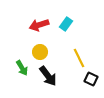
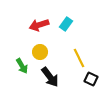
green arrow: moved 2 px up
black arrow: moved 2 px right, 1 px down
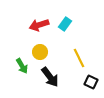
cyan rectangle: moved 1 px left
black square: moved 3 px down
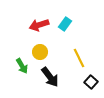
black square: rotated 16 degrees clockwise
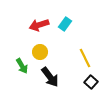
yellow line: moved 6 px right
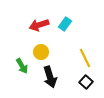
yellow circle: moved 1 px right
black arrow: rotated 20 degrees clockwise
black square: moved 5 px left
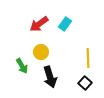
red arrow: moved 1 px up; rotated 18 degrees counterclockwise
yellow line: moved 3 px right; rotated 24 degrees clockwise
black square: moved 1 px left, 1 px down
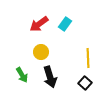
green arrow: moved 9 px down
